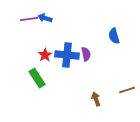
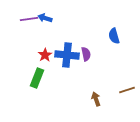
green rectangle: rotated 54 degrees clockwise
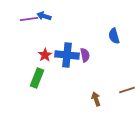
blue arrow: moved 1 px left, 2 px up
purple semicircle: moved 1 px left, 1 px down
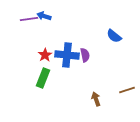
blue semicircle: rotated 35 degrees counterclockwise
green rectangle: moved 6 px right
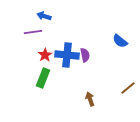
purple line: moved 4 px right, 13 px down
blue semicircle: moved 6 px right, 5 px down
brown line: moved 1 px right, 2 px up; rotated 21 degrees counterclockwise
brown arrow: moved 6 px left
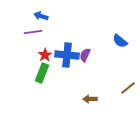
blue arrow: moved 3 px left
purple semicircle: rotated 144 degrees counterclockwise
green rectangle: moved 1 px left, 5 px up
brown arrow: rotated 72 degrees counterclockwise
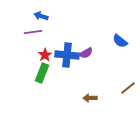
purple semicircle: moved 1 px right, 2 px up; rotated 144 degrees counterclockwise
brown arrow: moved 1 px up
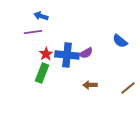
red star: moved 1 px right, 1 px up
brown arrow: moved 13 px up
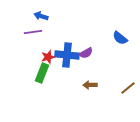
blue semicircle: moved 3 px up
red star: moved 2 px right, 3 px down; rotated 16 degrees clockwise
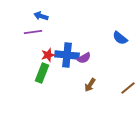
purple semicircle: moved 2 px left, 5 px down
red star: moved 2 px up
brown arrow: rotated 56 degrees counterclockwise
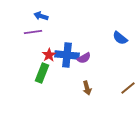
red star: moved 1 px right; rotated 16 degrees counterclockwise
brown arrow: moved 3 px left, 3 px down; rotated 48 degrees counterclockwise
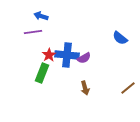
brown arrow: moved 2 px left
